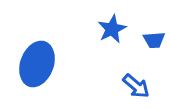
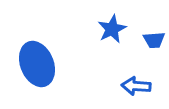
blue ellipse: rotated 42 degrees counterclockwise
blue arrow: rotated 144 degrees clockwise
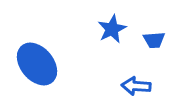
blue ellipse: rotated 18 degrees counterclockwise
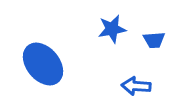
blue star: rotated 16 degrees clockwise
blue ellipse: moved 6 px right
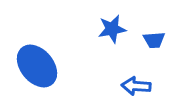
blue ellipse: moved 6 px left, 2 px down
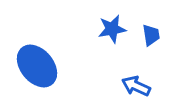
blue trapezoid: moved 3 px left, 5 px up; rotated 95 degrees counterclockwise
blue arrow: rotated 20 degrees clockwise
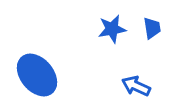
blue trapezoid: moved 1 px right, 7 px up
blue ellipse: moved 9 px down
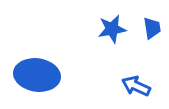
blue ellipse: rotated 42 degrees counterclockwise
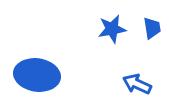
blue arrow: moved 1 px right, 2 px up
